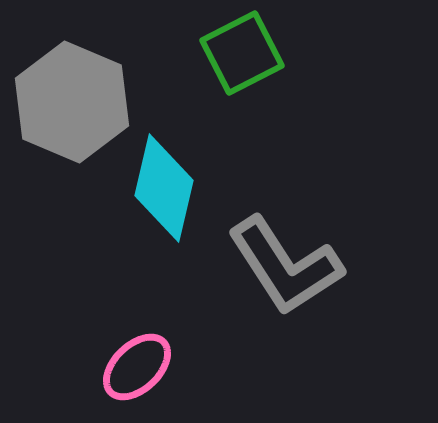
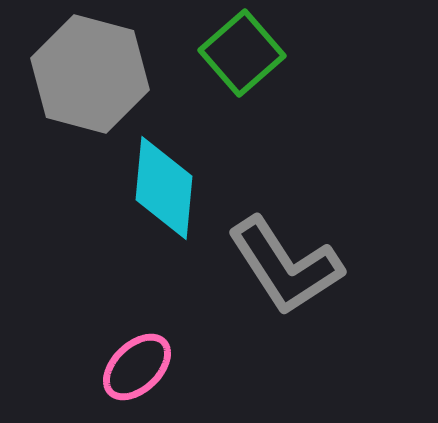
green square: rotated 14 degrees counterclockwise
gray hexagon: moved 18 px right, 28 px up; rotated 8 degrees counterclockwise
cyan diamond: rotated 8 degrees counterclockwise
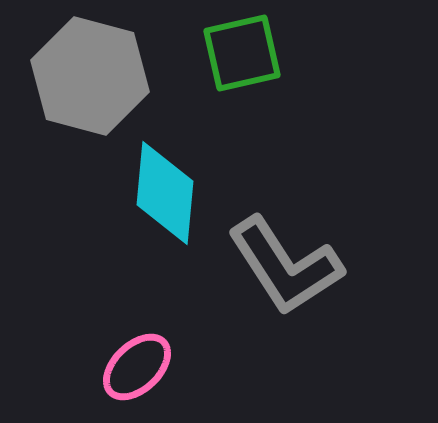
green square: rotated 28 degrees clockwise
gray hexagon: moved 2 px down
cyan diamond: moved 1 px right, 5 px down
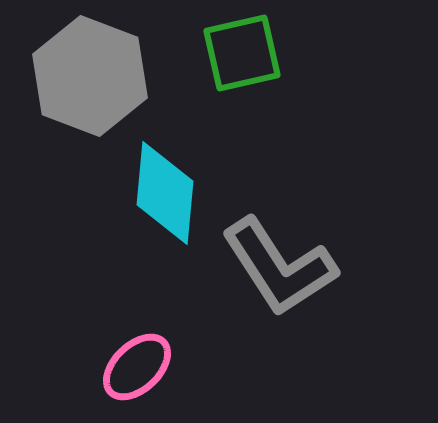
gray hexagon: rotated 6 degrees clockwise
gray L-shape: moved 6 px left, 1 px down
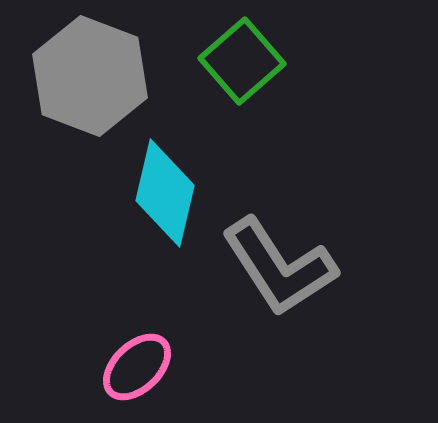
green square: moved 8 px down; rotated 28 degrees counterclockwise
cyan diamond: rotated 8 degrees clockwise
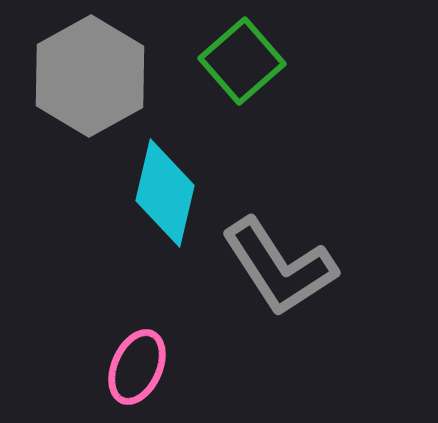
gray hexagon: rotated 10 degrees clockwise
pink ellipse: rotated 22 degrees counterclockwise
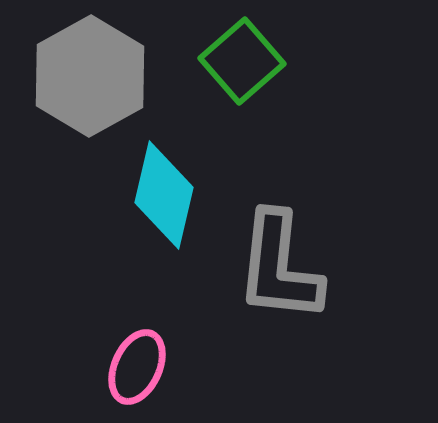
cyan diamond: moved 1 px left, 2 px down
gray L-shape: rotated 39 degrees clockwise
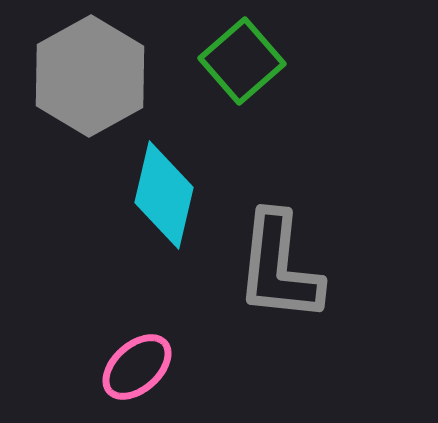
pink ellipse: rotated 24 degrees clockwise
